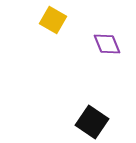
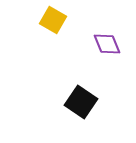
black square: moved 11 px left, 20 px up
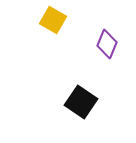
purple diamond: rotated 44 degrees clockwise
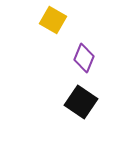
purple diamond: moved 23 px left, 14 px down
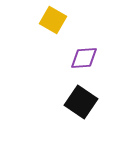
purple diamond: rotated 64 degrees clockwise
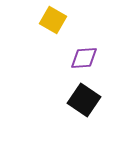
black square: moved 3 px right, 2 px up
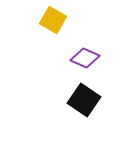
purple diamond: moved 1 px right; rotated 28 degrees clockwise
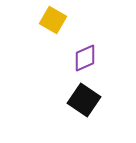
purple diamond: rotated 48 degrees counterclockwise
